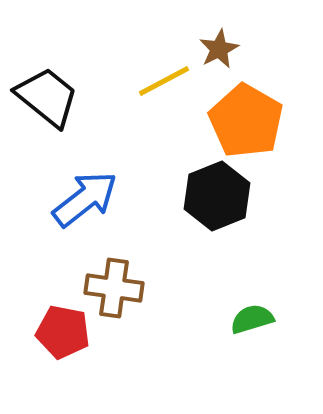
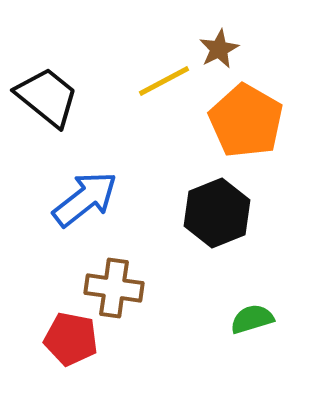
black hexagon: moved 17 px down
red pentagon: moved 8 px right, 7 px down
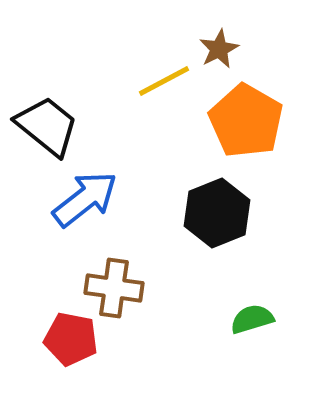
black trapezoid: moved 29 px down
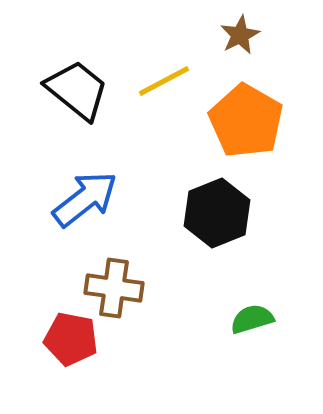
brown star: moved 21 px right, 14 px up
black trapezoid: moved 30 px right, 36 px up
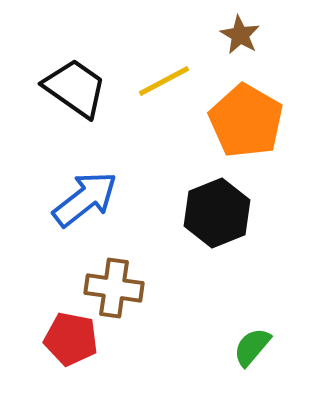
brown star: rotated 15 degrees counterclockwise
black trapezoid: moved 2 px left, 2 px up; rotated 4 degrees counterclockwise
green semicircle: moved 28 px down; rotated 33 degrees counterclockwise
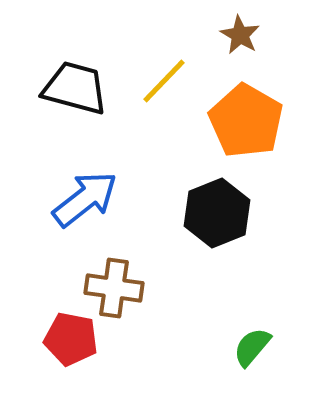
yellow line: rotated 18 degrees counterclockwise
black trapezoid: rotated 20 degrees counterclockwise
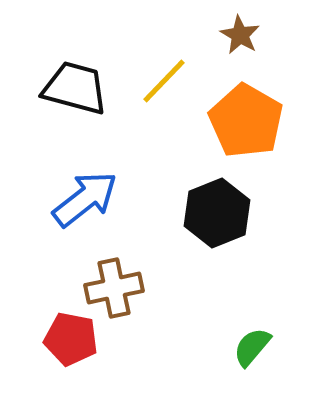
brown cross: rotated 20 degrees counterclockwise
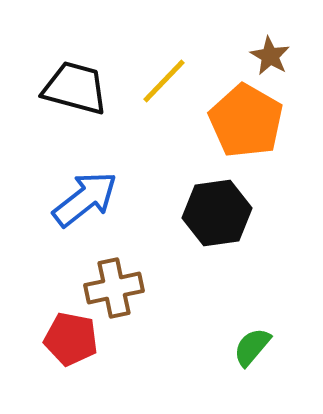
brown star: moved 30 px right, 21 px down
black hexagon: rotated 14 degrees clockwise
